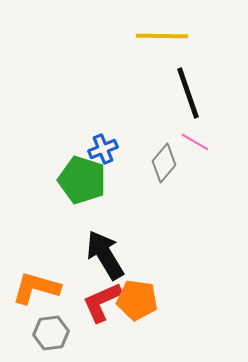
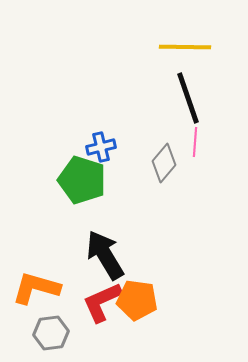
yellow line: moved 23 px right, 11 px down
black line: moved 5 px down
pink line: rotated 64 degrees clockwise
blue cross: moved 2 px left, 2 px up; rotated 8 degrees clockwise
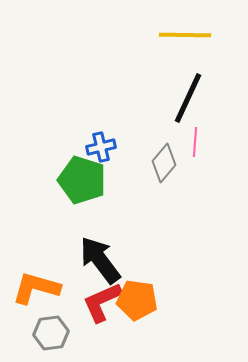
yellow line: moved 12 px up
black line: rotated 44 degrees clockwise
black arrow: moved 5 px left, 5 px down; rotated 6 degrees counterclockwise
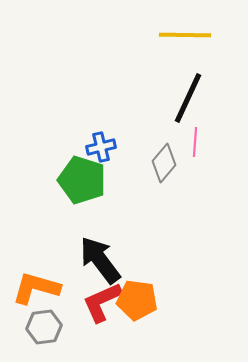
gray hexagon: moved 7 px left, 6 px up
